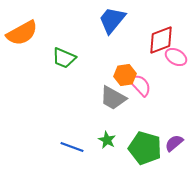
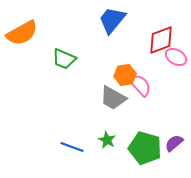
green trapezoid: moved 1 px down
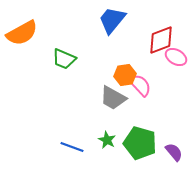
purple semicircle: moved 9 px down; rotated 90 degrees clockwise
green pentagon: moved 5 px left, 5 px up
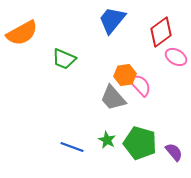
red diamond: moved 8 px up; rotated 16 degrees counterclockwise
gray trapezoid: rotated 20 degrees clockwise
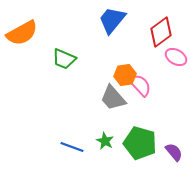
green star: moved 2 px left, 1 px down
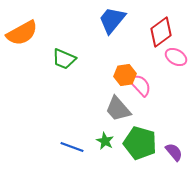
gray trapezoid: moved 5 px right, 11 px down
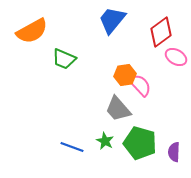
orange semicircle: moved 10 px right, 2 px up
purple semicircle: rotated 138 degrees counterclockwise
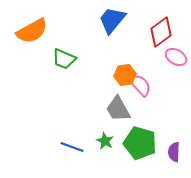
gray trapezoid: rotated 12 degrees clockwise
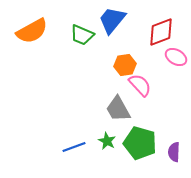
red diamond: rotated 16 degrees clockwise
green trapezoid: moved 18 px right, 24 px up
orange hexagon: moved 10 px up
green star: moved 2 px right
blue line: moved 2 px right; rotated 40 degrees counterclockwise
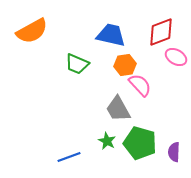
blue trapezoid: moved 1 px left, 15 px down; rotated 64 degrees clockwise
green trapezoid: moved 5 px left, 29 px down
blue line: moved 5 px left, 10 px down
